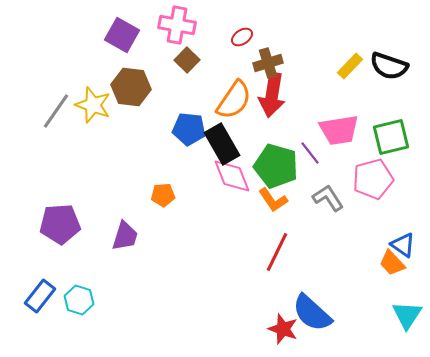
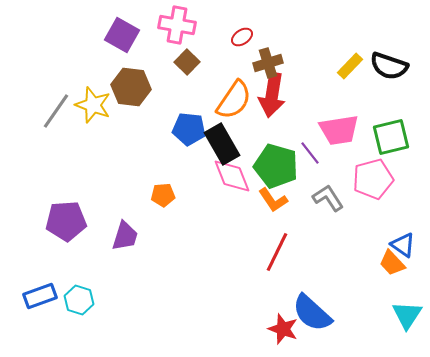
brown square: moved 2 px down
purple pentagon: moved 6 px right, 3 px up
blue rectangle: rotated 32 degrees clockwise
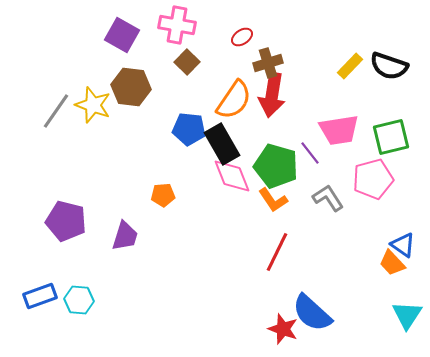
purple pentagon: rotated 18 degrees clockwise
cyan hexagon: rotated 12 degrees counterclockwise
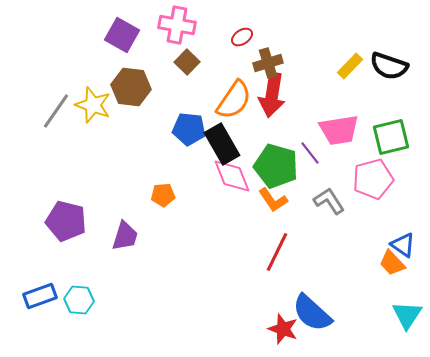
gray L-shape: moved 1 px right, 3 px down
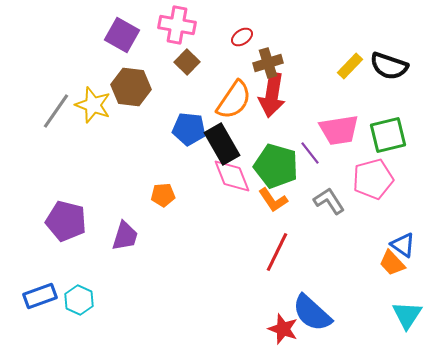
green square: moved 3 px left, 2 px up
cyan hexagon: rotated 20 degrees clockwise
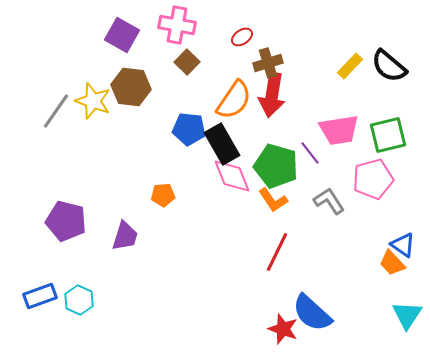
black semicircle: rotated 21 degrees clockwise
yellow star: moved 4 px up
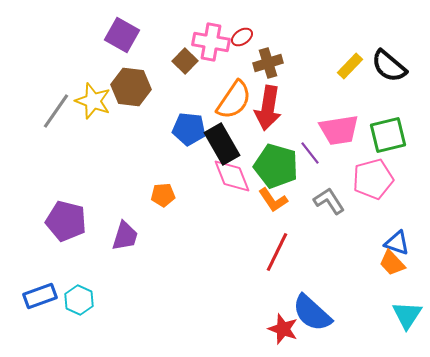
pink cross: moved 34 px right, 17 px down
brown square: moved 2 px left, 1 px up
red arrow: moved 4 px left, 13 px down
blue triangle: moved 6 px left, 2 px up; rotated 16 degrees counterclockwise
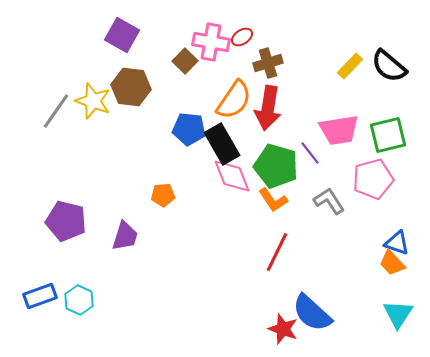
cyan triangle: moved 9 px left, 1 px up
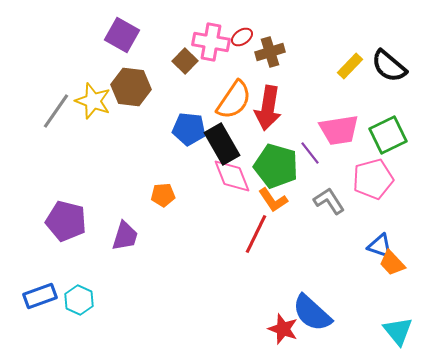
brown cross: moved 2 px right, 11 px up
green square: rotated 12 degrees counterclockwise
blue triangle: moved 17 px left, 3 px down
red line: moved 21 px left, 18 px up
cyan triangle: moved 17 px down; rotated 12 degrees counterclockwise
